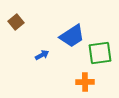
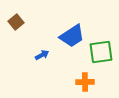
green square: moved 1 px right, 1 px up
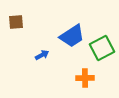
brown square: rotated 35 degrees clockwise
green square: moved 1 px right, 4 px up; rotated 20 degrees counterclockwise
orange cross: moved 4 px up
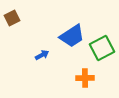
brown square: moved 4 px left, 4 px up; rotated 21 degrees counterclockwise
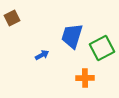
blue trapezoid: rotated 140 degrees clockwise
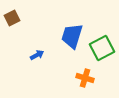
blue arrow: moved 5 px left
orange cross: rotated 18 degrees clockwise
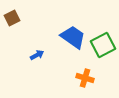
blue trapezoid: moved 1 px right, 1 px down; rotated 108 degrees clockwise
green square: moved 1 px right, 3 px up
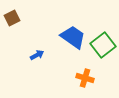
green square: rotated 10 degrees counterclockwise
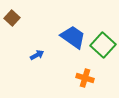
brown square: rotated 21 degrees counterclockwise
green square: rotated 10 degrees counterclockwise
